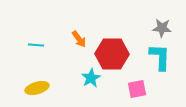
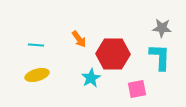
red hexagon: moved 1 px right
yellow ellipse: moved 13 px up
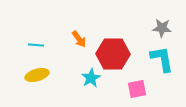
cyan L-shape: moved 2 px right, 2 px down; rotated 12 degrees counterclockwise
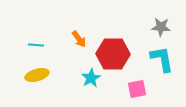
gray star: moved 1 px left, 1 px up
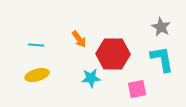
gray star: rotated 24 degrees clockwise
cyan star: rotated 24 degrees clockwise
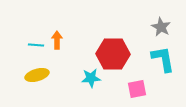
orange arrow: moved 22 px left, 1 px down; rotated 144 degrees counterclockwise
cyan L-shape: moved 1 px right
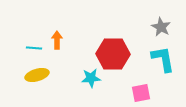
cyan line: moved 2 px left, 3 px down
pink square: moved 4 px right, 4 px down
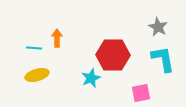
gray star: moved 3 px left
orange arrow: moved 2 px up
red hexagon: moved 1 px down
cyan star: rotated 18 degrees counterclockwise
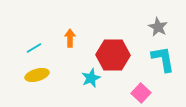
orange arrow: moved 13 px right
cyan line: rotated 35 degrees counterclockwise
pink square: rotated 36 degrees counterclockwise
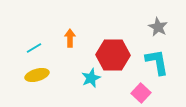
cyan L-shape: moved 6 px left, 3 px down
